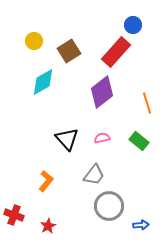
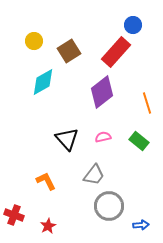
pink semicircle: moved 1 px right, 1 px up
orange L-shape: rotated 65 degrees counterclockwise
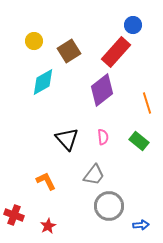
purple diamond: moved 2 px up
pink semicircle: rotated 98 degrees clockwise
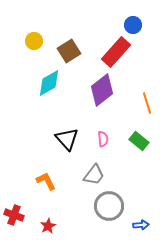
cyan diamond: moved 6 px right, 1 px down
pink semicircle: moved 2 px down
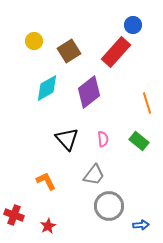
cyan diamond: moved 2 px left, 5 px down
purple diamond: moved 13 px left, 2 px down
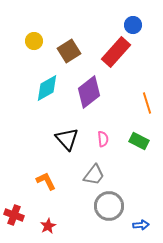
green rectangle: rotated 12 degrees counterclockwise
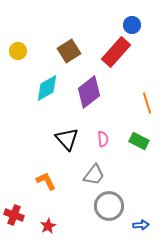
blue circle: moved 1 px left
yellow circle: moved 16 px left, 10 px down
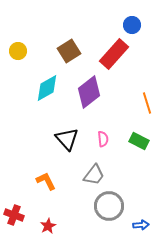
red rectangle: moved 2 px left, 2 px down
